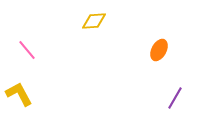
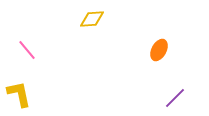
yellow diamond: moved 2 px left, 2 px up
yellow L-shape: rotated 16 degrees clockwise
purple line: rotated 15 degrees clockwise
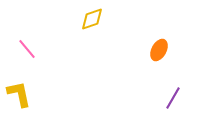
yellow diamond: rotated 15 degrees counterclockwise
pink line: moved 1 px up
purple line: moved 2 px left; rotated 15 degrees counterclockwise
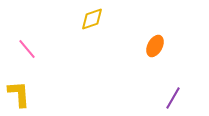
orange ellipse: moved 4 px left, 4 px up
yellow L-shape: rotated 8 degrees clockwise
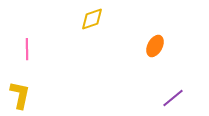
pink line: rotated 40 degrees clockwise
yellow L-shape: moved 1 px right, 1 px down; rotated 16 degrees clockwise
purple line: rotated 20 degrees clockwise
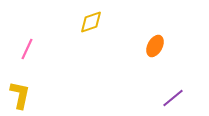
yellow diamond: moved 1 px left, 3 px down
pink line: rotated 25 degrees clockwise
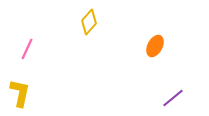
yellow diamond: moved 2 px left; rotated 30 degrees counterclockwise
yellow L-shape: moved 2 px up
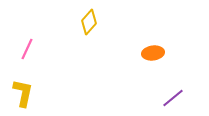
orange ellipse: moved 2 px left, 7 px down; rotated 55 degrees clockwise
yellow L-shape: moved 3 px right
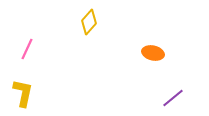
orange ellipse: rotated 20 degrees clockwise
